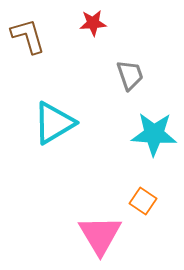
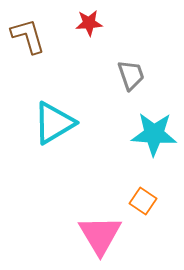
red star: moved 4 px left
gray trapezoid: moved 1 px right
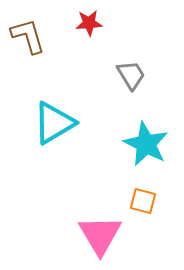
gray trapezoid: rotated 12 degrees counterclockwise
cyan star: moved 8 px left, 10 px down; rotated 24 degrees clockwise
orange square: rotated 20 degrees counterclockwise
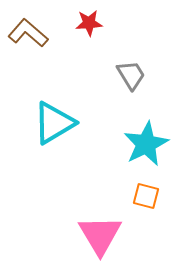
brown L-shape: moved 3 px up; rotated 33 degrees counterclockwise
cyan star: rotated 18 degrees clockwise
orange square: moved 3 px right, 5 px up
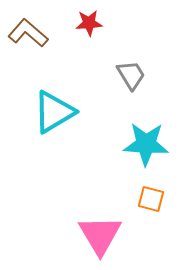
cyan triangle: moved 11 px up
cyan star: rotated 30 degrees clockwise
orange square: moved 5 px right, 3 px down
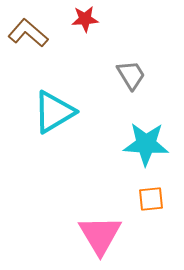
red star: moved 4 px left, 4 px up
orange square: rotated 20 degrees counterclockwise
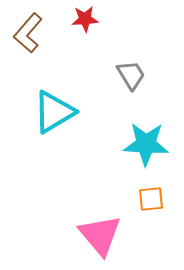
brown L-shape: rotated 90 degrees counterclockwise
pink triangle: rotated 9 degrees counterclockwise
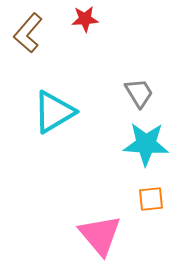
gray trapezoid: moved 8 px right, 18 px down
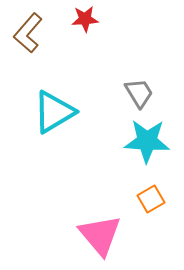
cyan star: moved 1 px right, 3 px up
orange square: rotated 24 degrees counterclockwise
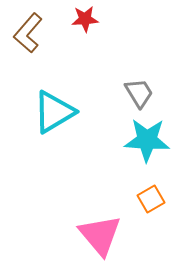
cyan star: moved 1 px up
